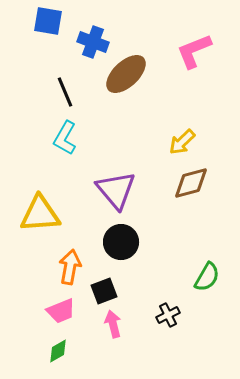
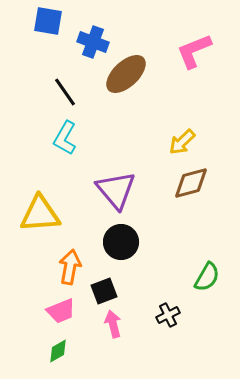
black line: rotated 12 degrees counterclockwise
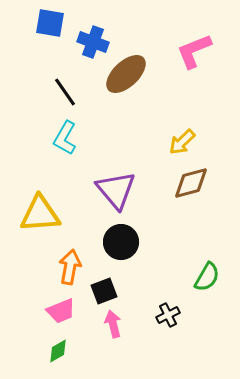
blue square: moved 2 px right, 2 px down
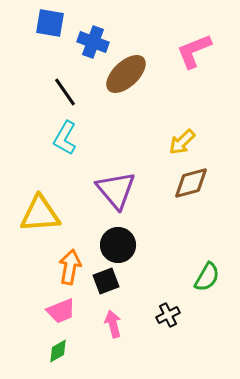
black circle: moved 3 px left, 3 px down
black square: moved 2 px right, 10 px up
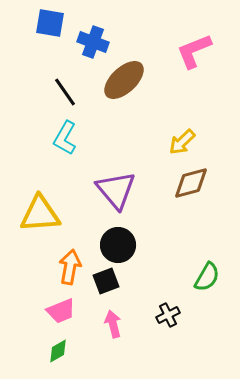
brown ellipse: moved 2 px left, 6 px down
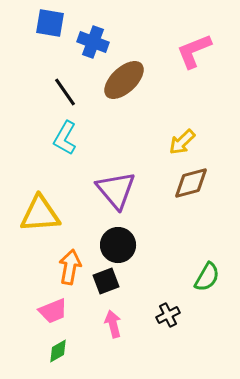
pink trapezoid: moved 8 px left
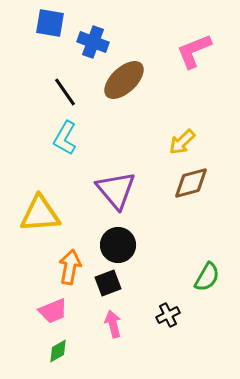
black square: moved 2 px right, 2 px down
